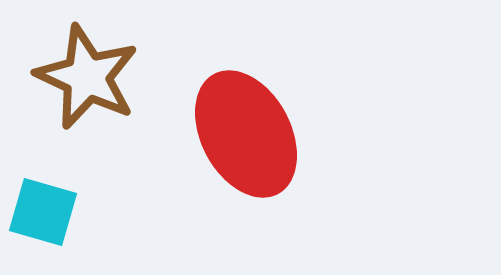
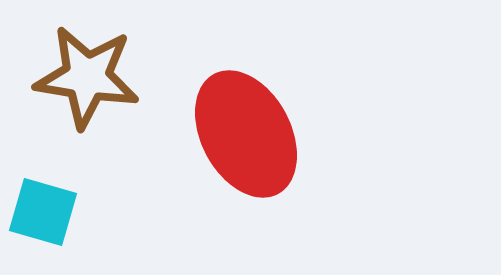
brown star: rotated 16 degrees counterclockwise
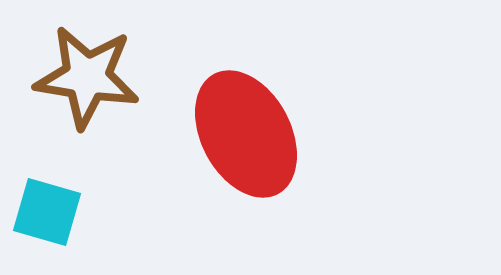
cyan square: moved 4 px right
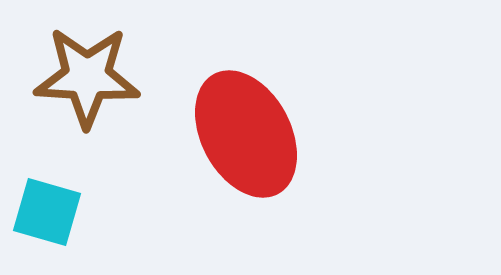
brown star: rotated 6 degrees counterclockwise
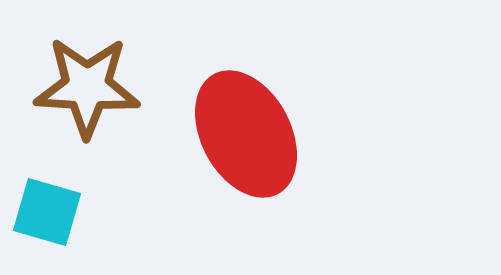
brown star: moved 10 px down
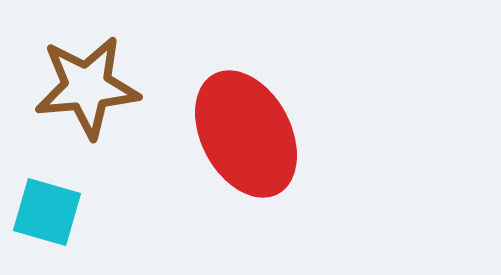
brown star: rotated 8 degrees counterclockwise
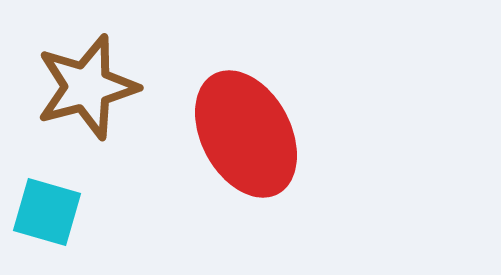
brown star: rotated 10 degrees counterclockwise
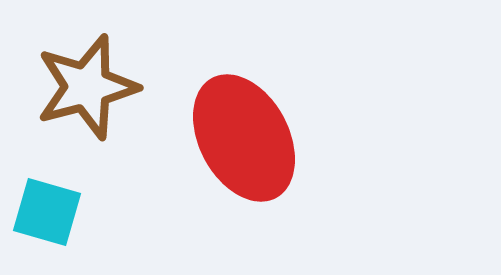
red ellipse: moved 2 px left, 4 px down
